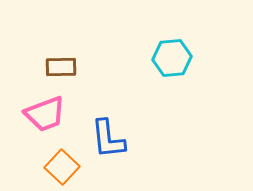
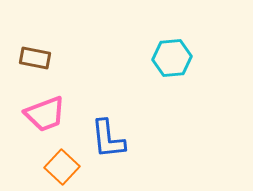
brown rectangle: moved 26 px left, 9 px up; rotated 12 degrees clockwise
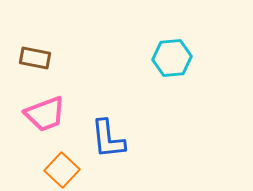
orange square: moved 3 px down
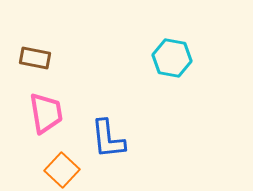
cyan hexagon: rotated 15 degrees clockwise
pink trapezoid: moved 1 px right, 1 px up; rotated 78 degrees counterclockwise
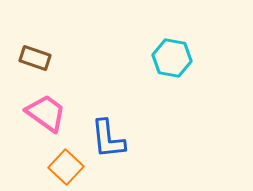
brown rectangle: rotated 8 degrees clockwise
pink trapezoid: rotated 45 degrees counterclockwise
orange square: moved 4 px right, 3 px up
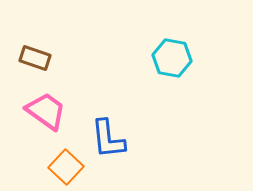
pink trapezoid: moved 2 px up
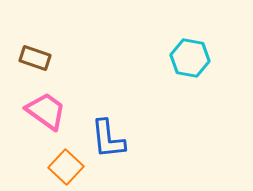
cyan hexagon: moved 18 px right
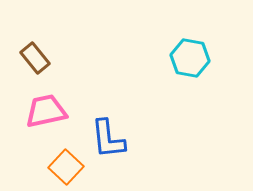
brown rectangle: rotated 32 degrees clockwise
pink trapezoid: rotated 48 degrees counterclockwise
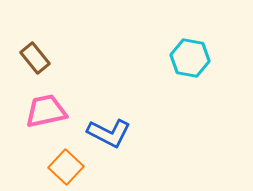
blue L-shape: moved 1 px right, 6 px up; rotated 57 degrees counterclockwise
